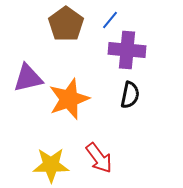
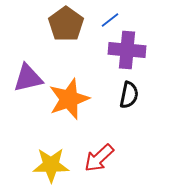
blue line: rotated 12 degrees clockwise
black semicircle: moved 1 px left
red arrow: rotated 84 degrees clockwise
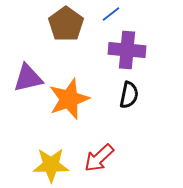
blue line: moved 1 px right, 6 px up
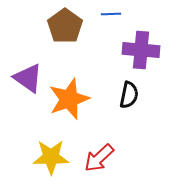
blue line: rotated 36 degrees clockwise
brown pentagon: moved 1 px left, 2 px down
purple cross: moved 14 px right
purple triangle: rotated 48 degrees clockwise
yellow star: moved 8 px up
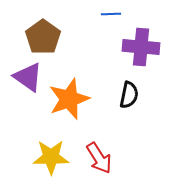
brown pentagon: moved 22 px left, 11 px down
purple cross: moved 3 px up
purple triangle: moved 1 px up
red arrow: rotated 80 degrees counterclockwise
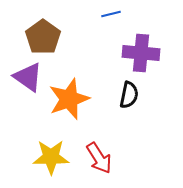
blue line: rotated 12 degrees counterclockwise
purple cross: moved 6 px down
